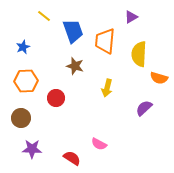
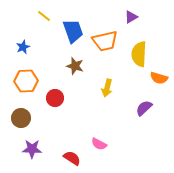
orange trapezoid: rotated 108 degrees counterclockwise
red circle: moved 1 px left
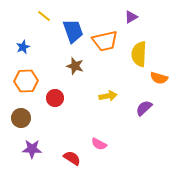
yellow arrow: moved 1 px right, 8 px down; rotated 114 degrees counterclockwise
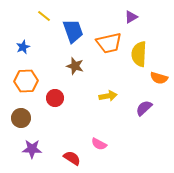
orange trapezoid: moved 4 px right, 2 px down
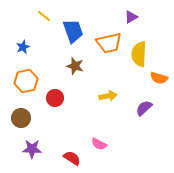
orange hexagon: rotated 10 degrees counterclockwise
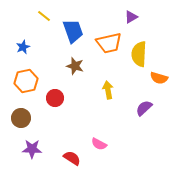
yellow arrow: moved 6 px up; rotated 90 degrees counterclockwise
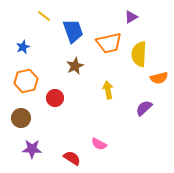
brown star: rotated 30 degrees clockwise
orange semicircle: rotated 30 degrees counterclockwise
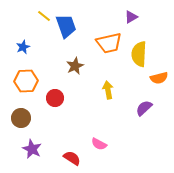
blue trapezoid: moved 7 px left, 5 px up
orange hexagon: rotated 10 degrees clockwise
purple star: rotated 24 degrees clockwise
